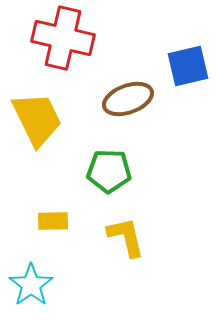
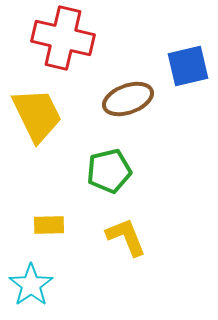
yellow trapezoid: moved 4 px up
green pentagon: rotated 15 degrees counterclockwise
yellow rectangle: moved 4 px left, 4 px down
yellow L-shape: rotated 9 degrees counterclockwise
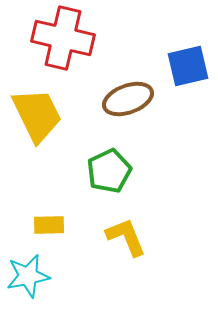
green pentagon: rotated 12 degrees counterclockwise
cyan star: moved 3 px left, 9 px up; rotated 24 degrees clockwise
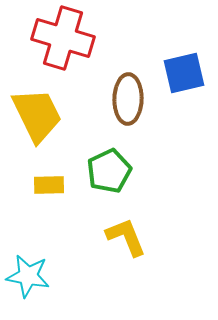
red cross: rotated 4 degrees clockwise
blue square: moved 4 px left, 7 px down
brown ellipse: rotated 69 degrees counterclockwise
yellow rectangle: moved 40 px up
cyan star: rotated 21 degrees clockwise
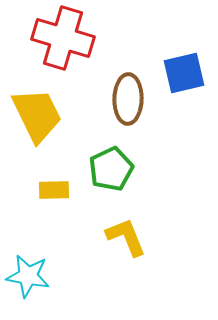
green pentagon: moved 2 px right, 2 px up
yellow rectangle: moved 5 px right, 5 px down
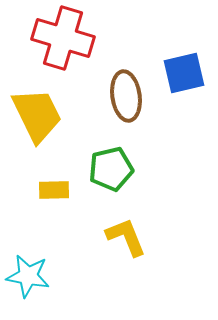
brown ellipse: moved 2 px left, 3 px up; rotated 9 degrees counterclockwise
green pentagon: rotated 12 degrees clockwise
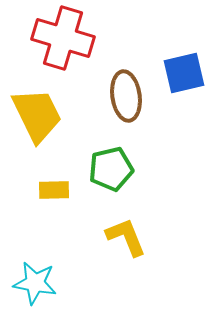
cyan star: moved 7 px right, 7 px down
